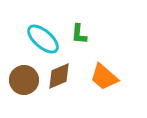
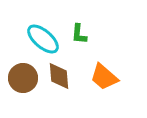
brown diamond: rotated 72 degrees counterclockwise
brown circle: moved 1 px left, 2 px up
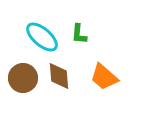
cyan ellipse: moved 1 px left, 2 px up
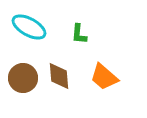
cyan ellipse: moved 13 px left, 10 px up; rotated 12 degrees counterclockwise
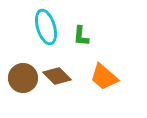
cyan ellipse: moved 17 px right; rotated 44 degrees clockwise
green L-shape: moved 2 px right, 2 px down
brown diamond: moved 2 px left; rotated 40 degrees counterclockwise
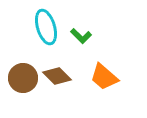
green L-shape: rotated 50 degrees counterclockwise
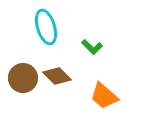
green L-shape: moved 11 px right, 11 px down
orange trapezoid: moved 19 px down
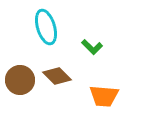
brown circle: moved 3 px left, 2 px down
orange trapezoid: rotated 36 degrees counterclockwise
